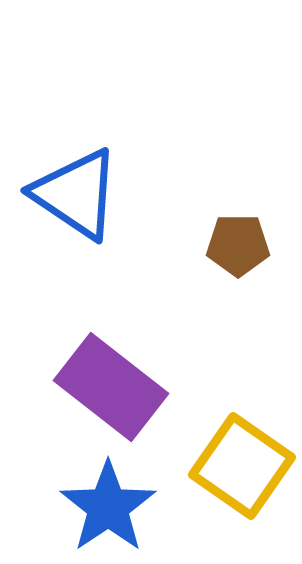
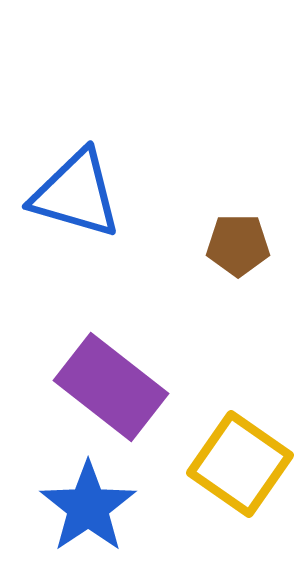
blue triangle: rotated 18 degrees counterclockwise
yellow square: moved 2 px left, 2 px up
blue star: moved 20 px left
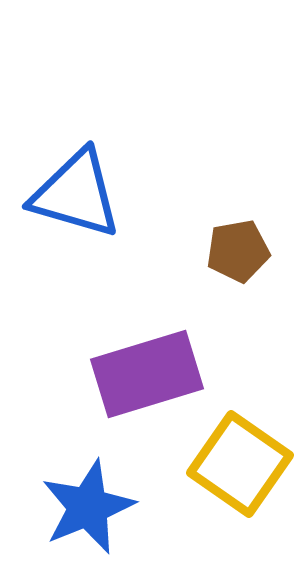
brown pentagon: moved 6 px down; rotated 10 degrees counterclockwise
purple rectangle: moved 36 px right, 13 px up; rotated 55 degrees counterclockwise
blue star: rotated 12 degrees clockwise
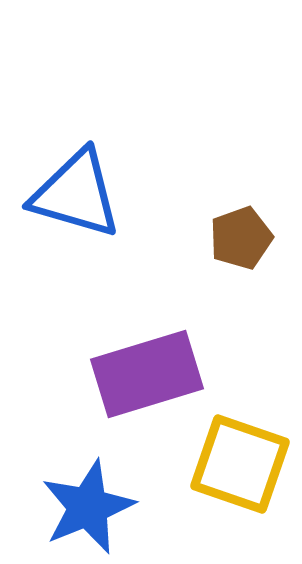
brown pentagon: moved 3 px right, 13 px up; rotated 10 degrees counterclockwise
yellow square: rotated 16 degrees counterclockwise
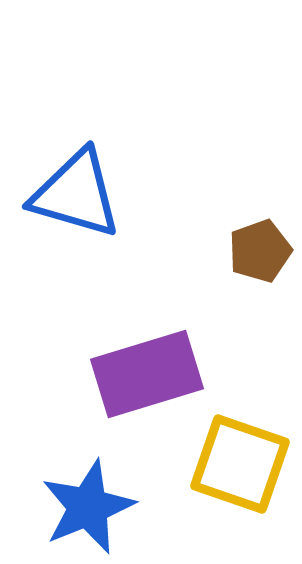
brown pentagon: moved 19 px right, 13 px down
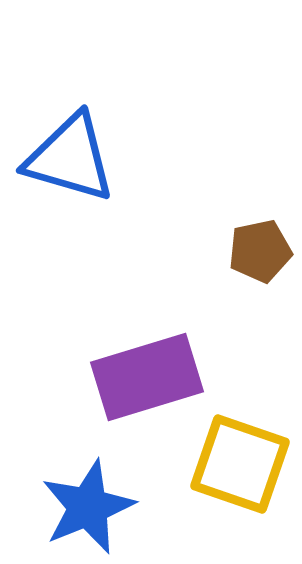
blue triangle: moved 6 px left, 36 px up
brown pentagon: rotated 8 degrees clockwise
purple rectangle: moved 3 px down
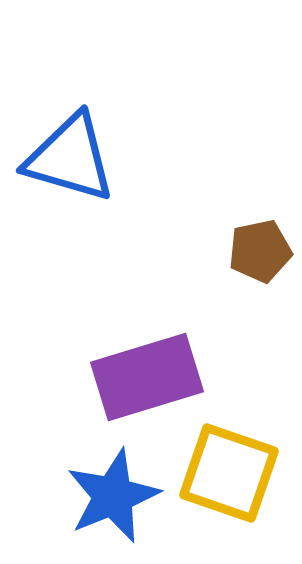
yellow square: moved 11 px left, 9 px down
blue star: moved 25 px right, 11 px up
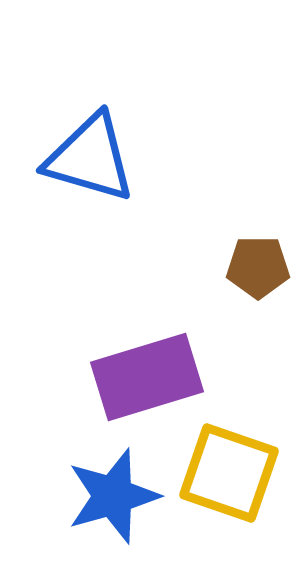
blue triangle: moved 20 px right
brown pentagon: moved 2 px left, 16 px down; rotated 12 degrees clockwise
blue star: rotated 6 degrees clockwise
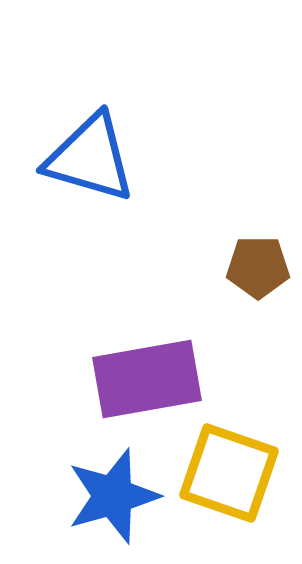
purple rectangle: moved 2 px down; rotated 7 degrees clockwise
